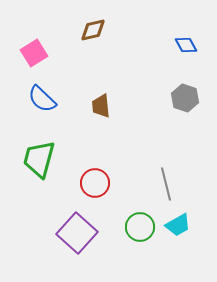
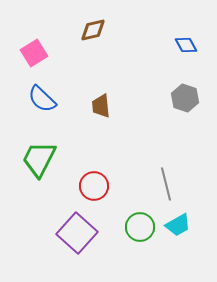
green trapezoid: rotated 12 degrees clockwise
red circle: moved 1 px left, 3 px down
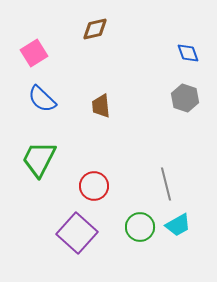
brown diamond: moved 2 px right, 1 px up
blue diamond: moved 2 px right, 8 px down; rotated 10 degrees clockwise
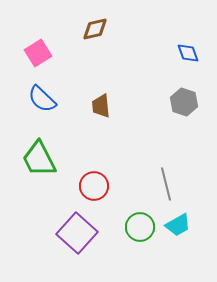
pink square: moved 4 px right
gray hexagon: moved 1 px left, 4 px down
green trapezoid: rotated 54 degrees counterclockwise
